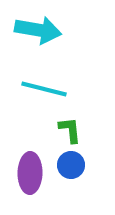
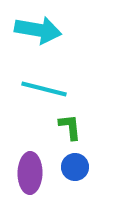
green L-shape: moved 3 px up
blue circle: moved 4 px right, 2 px down
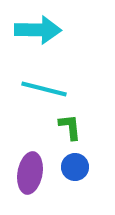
cyan arrow: rotated 9 degrees counterclockwise
purple ellipse: rotated 9 degrees clockwise
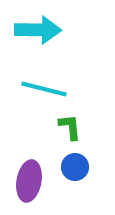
purple ellipse: moved 1 px left, 8 px down
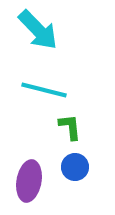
cyan arrow: rotated 45 degrees clockwise
cyan line: moved 1 px down
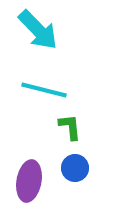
blue circle: moved 1 px down
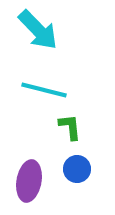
blue circle: moved 2 px right, 1 px down
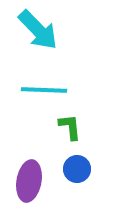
cyan line: rotated 12 degrees counterclockwise
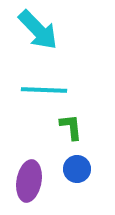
green L-shape: moved 1 px right
